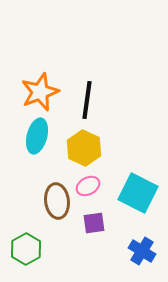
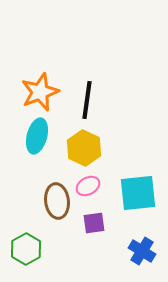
cyan square: rotated 33 degrees counterclockwise
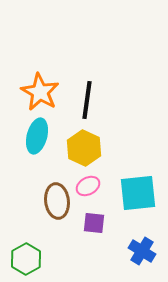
orange star: rotated 21 degrees counterclockwise
purple square: rotated 15 degrees clockwise
green hexagon: moved 10 px down
